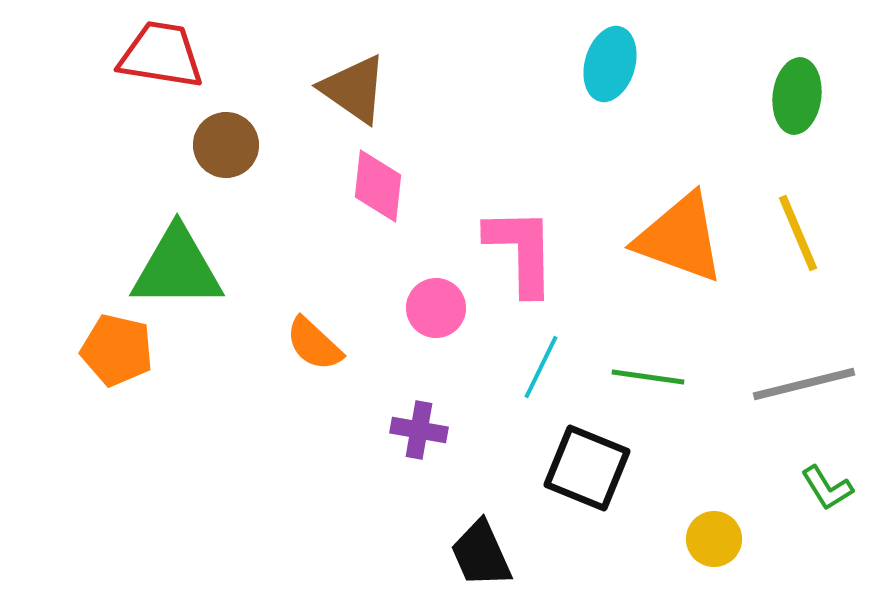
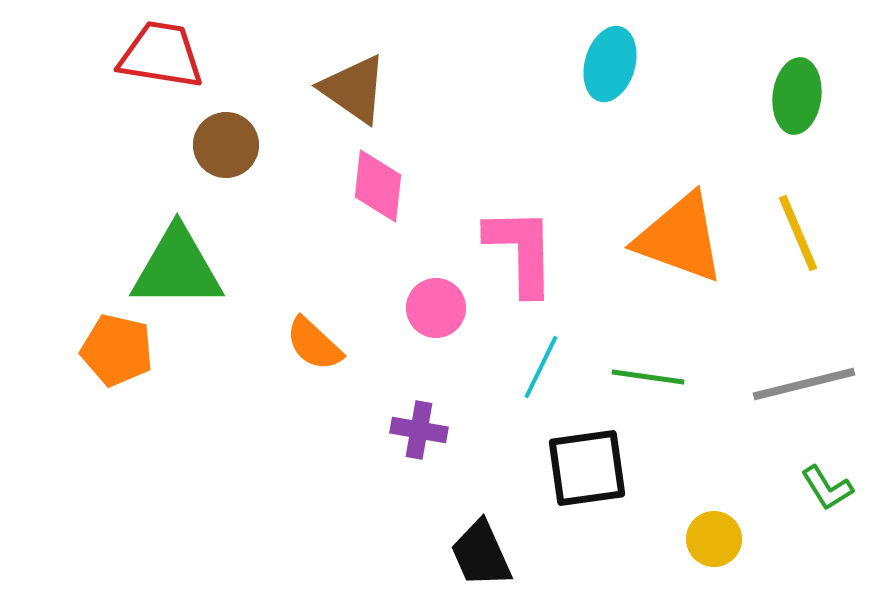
black square: rotated 30 degrees counterclockwise
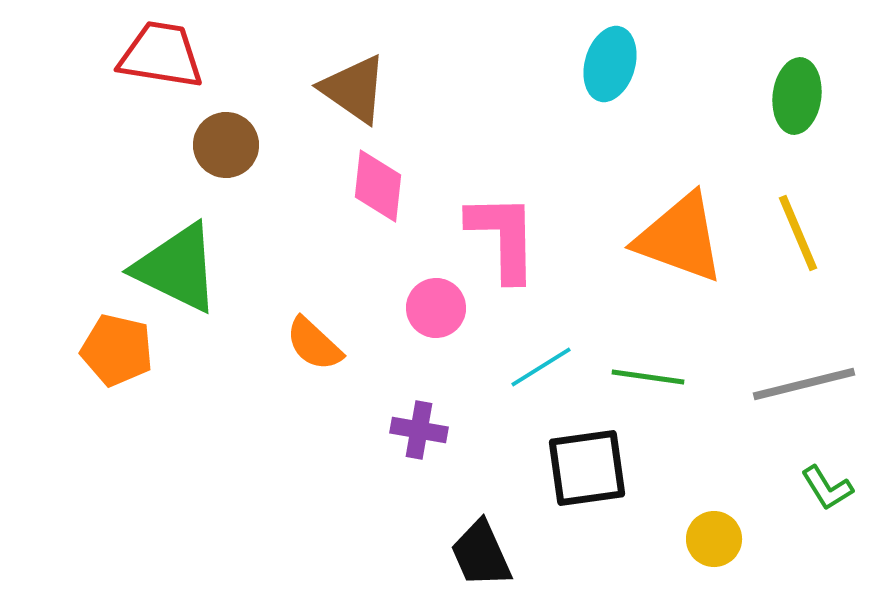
pink L-shape: moved 18 px left, 14 px up
green triangle: rotated 26 degrees clockwise
cyan line: rotated 32 degrees clockwise
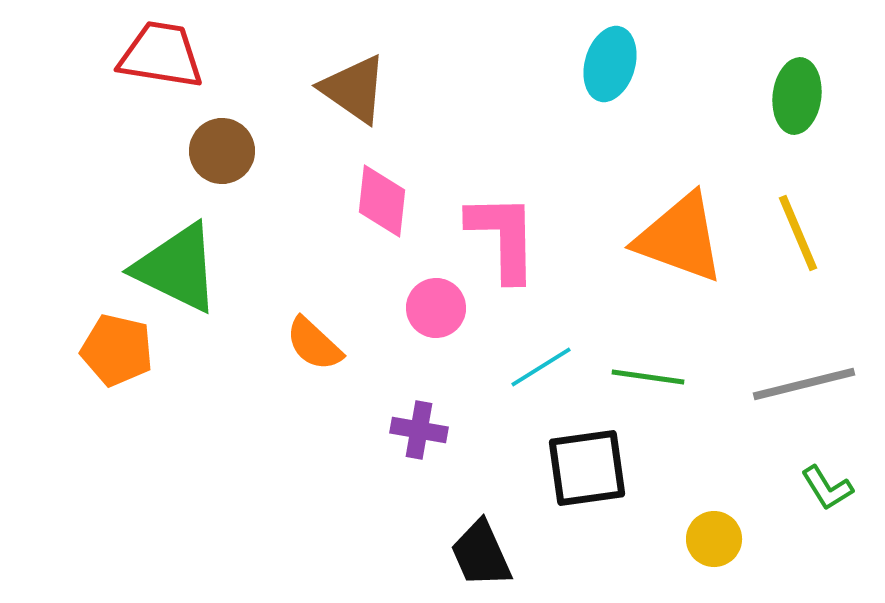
brown circle: moved 4 px left, 6 px down
pink diamond: moved 4 px right, 15 px down
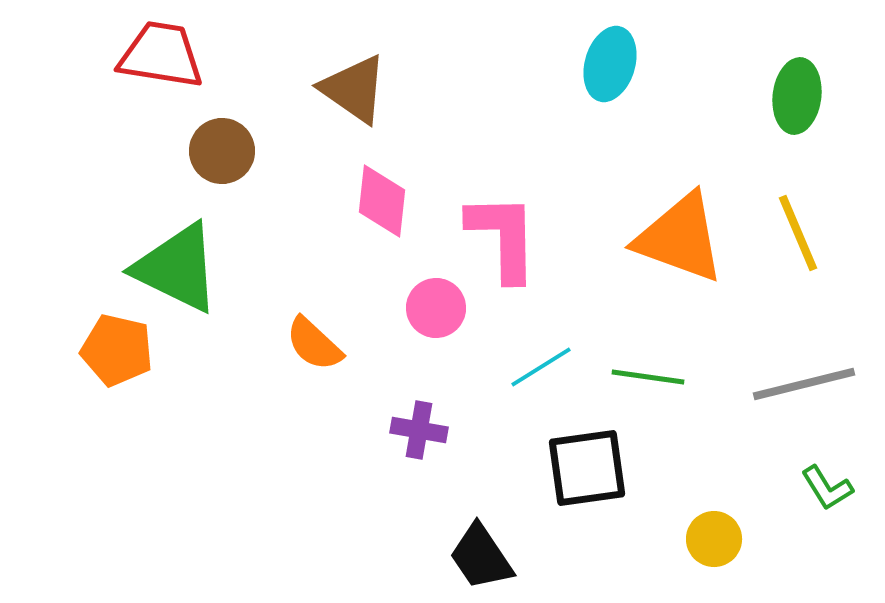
black trapezoid: moved 3 px down; rotated 10 degrees counterclockwise
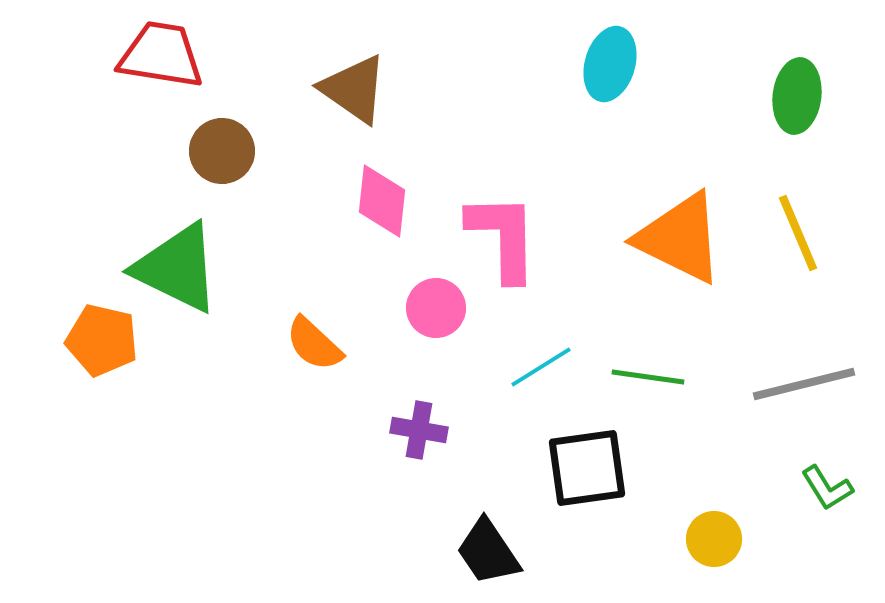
orange triangle: rotated 6 degrees clockwise
orange pentagon: moved 15 px left, 10 px up
black trapezoid: moved 7 px right, 5 px up
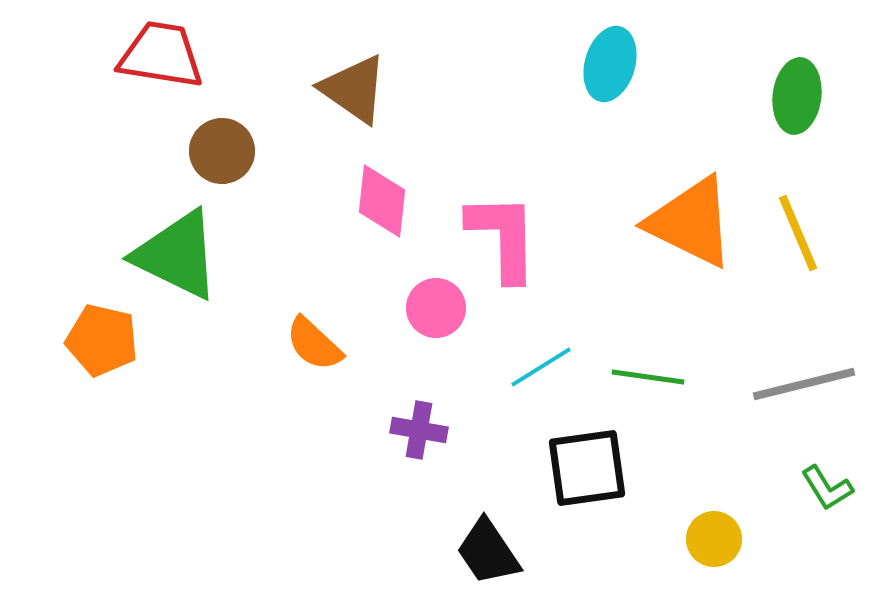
orange triangle: moved 11 px right, 16 px up
green triangle: moved 13 px up
